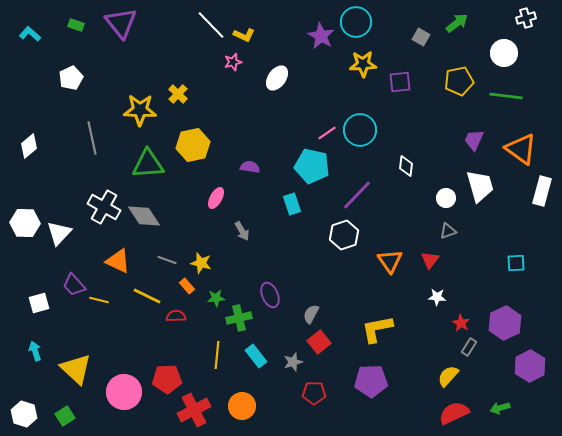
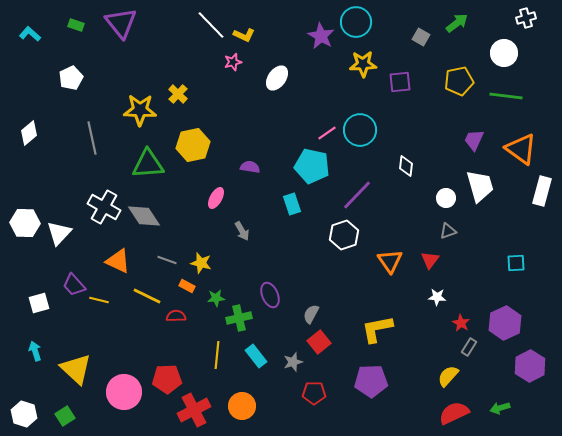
white diamond at (29, 146): moved 13 px up
orange rectangle at (187, 286): rotated 21 degrees counterclockwise
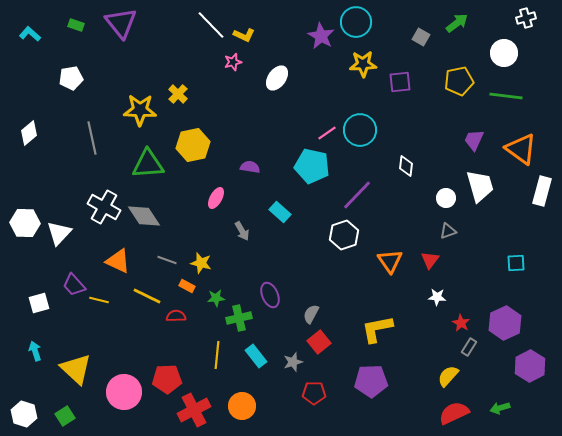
white pentagon at (71, 78): rotated 15 degrees clockwise
cyan rectangle at (292, 204): moved 12 px left, 8 px down; rotated 30 degrees counterclockwise
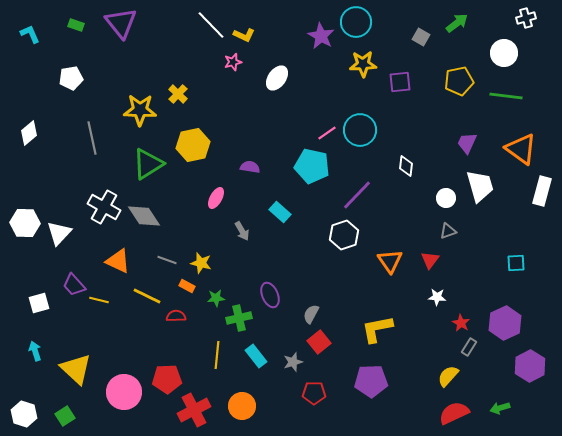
cyan L-shape at (30, 34): rotated 25 degrees clockwise
purple trapezoid at (474, 140): moved 7 px left, 3 px down
green triangle at (148, 164): rotated 28 degrees counterclockwise
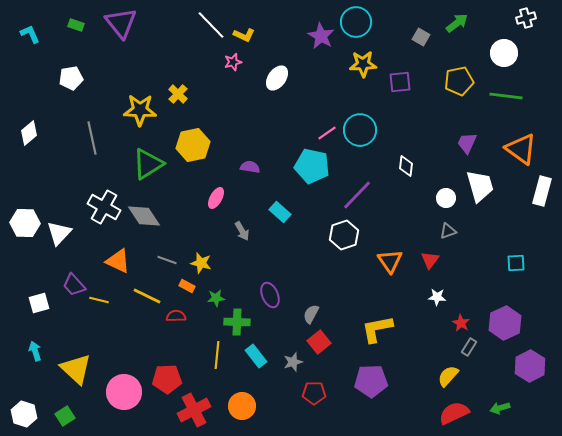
green cross at (239, 318): moved 2 px left, 4 px down; rotated 15 degrees clockwise
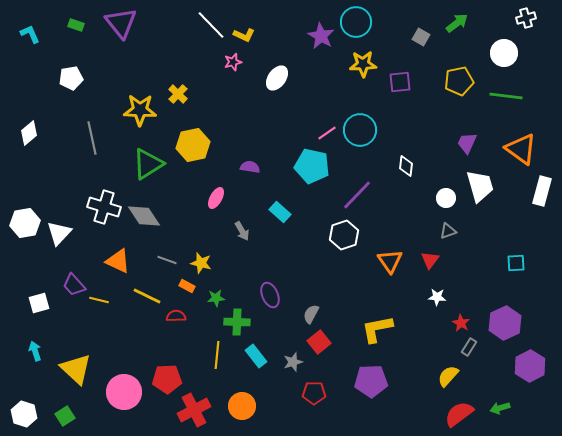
white cross at (104, 207): rotated 12 degrees counterclockwise
white hexagon at (25, 223): rotated 12 degrees counterclockwise
red semicircle at (454, 413): moved 5 px right, 1 px down; rotated 12 degrees counterclockwise
